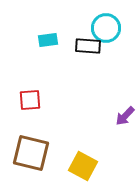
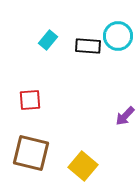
cyan circle: moved 12 px right, 8 px down
cyan rectangle: rotated 42 degrees counterclockwise
yellow square: rotated 12 degrees clockwise
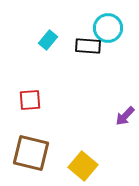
cyan circle: moved 10 px left, 8 px up
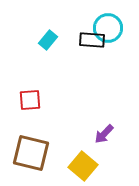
black rectangle: moved 4 px right, 6 px up
purple arrow: moved 21 px left, 18 px down
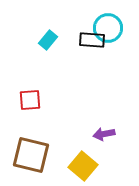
purple arrow: rotated 35 degrees clockwise
brown square: moved 2 px down
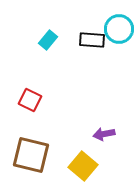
cyan circle: moved 11 px right, 1 px down
red square: rotated 30 degrees clockwise
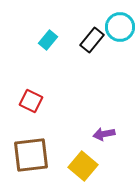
cyan circle: moved 1 px right, 2 px up
black rectangle: rotated 55 degrees counterclockwise
red square: moved 1 px right, 1 px down
brown square: rotated 21 degrees counterclockwise
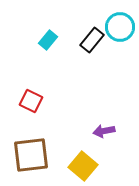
purple arrow: moved 3 px up
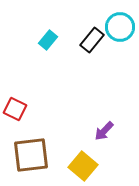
red square: moved 16 px left, 8 px down
purple arrow: rotated 35 degrees counterclockwise
